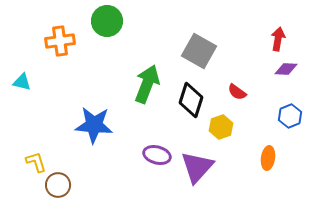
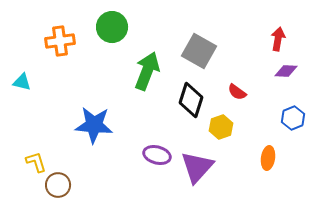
green circle: moved 5 px right, 6 px down
purple diamond: moved 2 px down
green arrow: moved 13 px up
blue hexagon: moved 3 px right, 2 px down
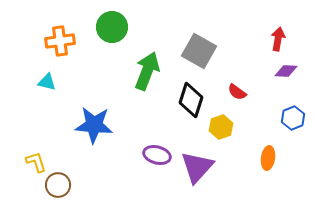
cyan triangle: moved 25 px right
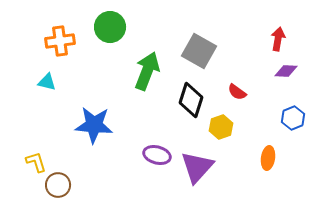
green circle: moved 2 px left
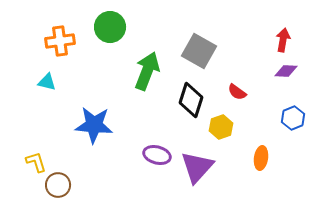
red arrow: moved 5 px right, 1 px down
orange ellipse: moved 7 px left
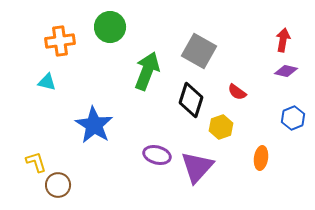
purple diamond: rotated 10 degrees clockwise
blue star: rotated 27 degrees clockwise
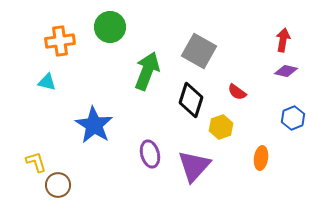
purple ellipse: moved 7 px left, 1 px up; rotated 60 degrees clockwise
purple triangle: moved 3 px left, 1 px up
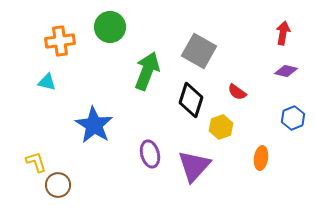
red arrow: moved 7 px up
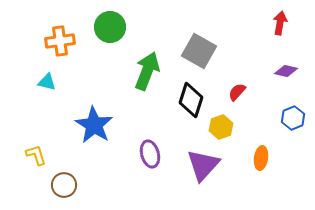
red arrow: moved 3 px left, 10 px up
red semicircle: rotated 96 degrees clockwise
yellow L-shape: moved 7 px up
purple triangle: moved 9 px right, 1 px up
brown circle: moved 6 px right
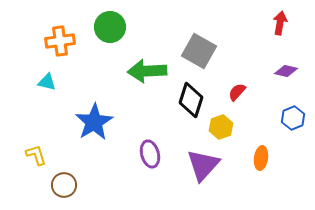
green arrow: rotated 114 degrees counterclockwise
blue star: moved 3 px up; rotated 9 degrees clockwise
